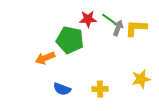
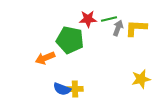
green line: rotated 49 degrees counterclockwise
yellow cross: moved 25 px left
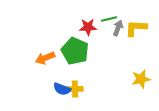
red star: moved 8 px down
green pentagon: moved 5 px right, 11 px down; rotated 12 degrees clockwise
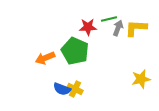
yellow cross: rotated 28 degrees clockwise
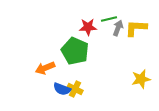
orange arrow: moved 10 px down
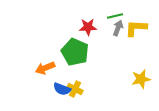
green line: moved 6 px right, 3 px up
green pentagon: moved 1 px down
